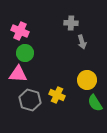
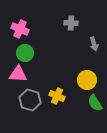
pink cross: moved 2 px up
gray arrow: moved 12 px right, 2 px down
yellow cross: moved 1 px down
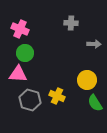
gray arrow: rotated 72 degrees counterclockwise
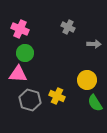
gray cross: moved 3 px left, 4 px down; rotated 24 degrees clockwise
